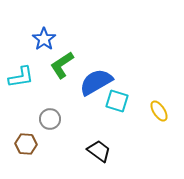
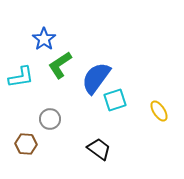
green L-shape: moved 2 px left
blue semicircle: moved 4 px up; rotated 24 degrees counterclockwise
cyan square: moved 2 px left, 1 px up; rotated 35 degrees counterclockwise
black trapezoid: moved 2 px up
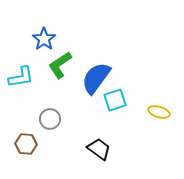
yellow ellipse: moved 1 px down; rotated 40 degrees counterclockwise
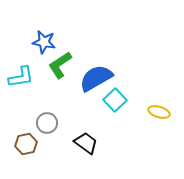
blue star: moved 3 px down; rotated 25 degrees counterclockwise
blue semicircle: rotated 24 degrees clockwise
cyan square: rotated 25 degrees counterclockwise
gray circle: moved 3 px left, 4 px down
brown hexagon: rotated 15 degrees counterclockwise
black trapezoid: moved 13 px left, 6 px up
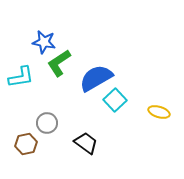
green L-shape: moved 1 px left, 2 px up
